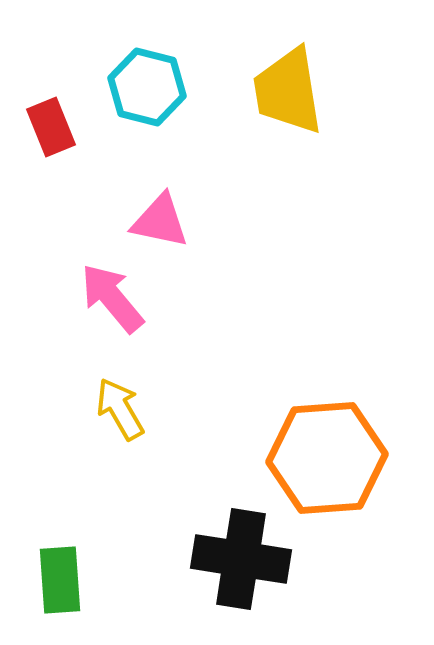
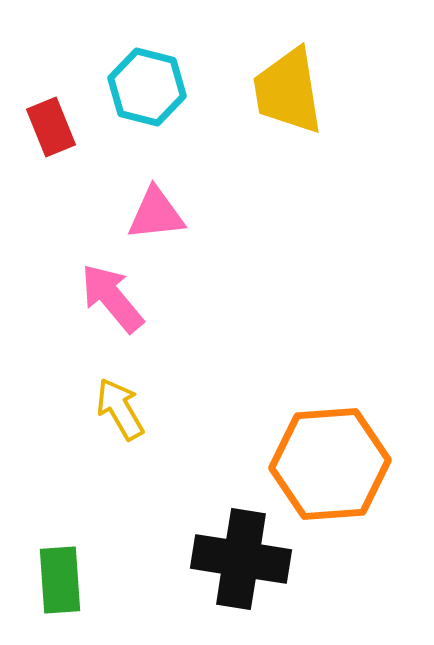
pink triangle: moved 4 px left, 7 px up; rotated 18 degrees counterclockwise
orange hexagon: moved 3 px right, 6 px down
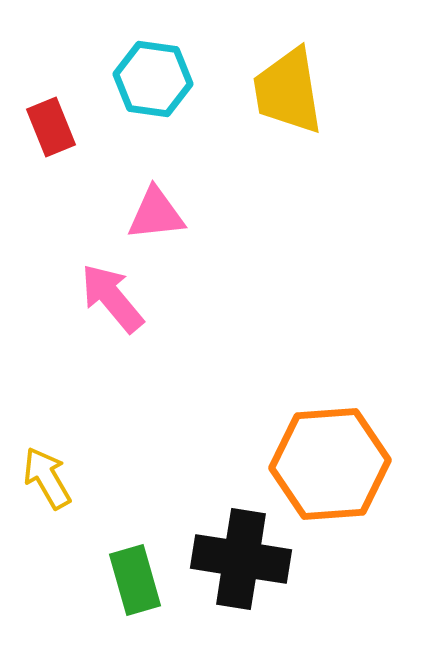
cyan hexagon: moved 6 px right, 8 px up; rotated 6 degrees counterclockwise
yellow arrow: moved 73 px left, 69 px down
green rectangle: moved 75 px right; rotated 12 degrees counterclockwise
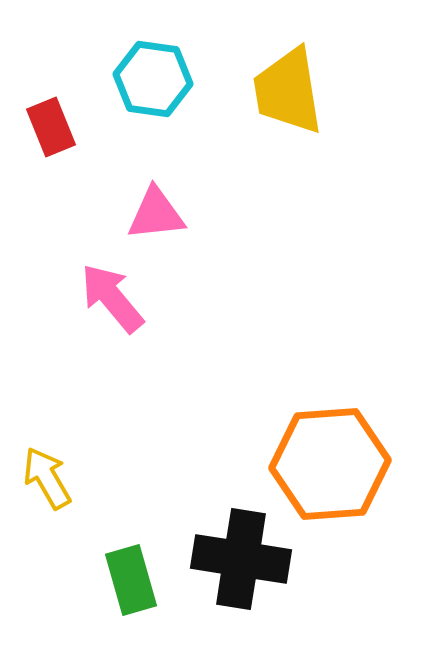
green rectangle: moved 4 px left
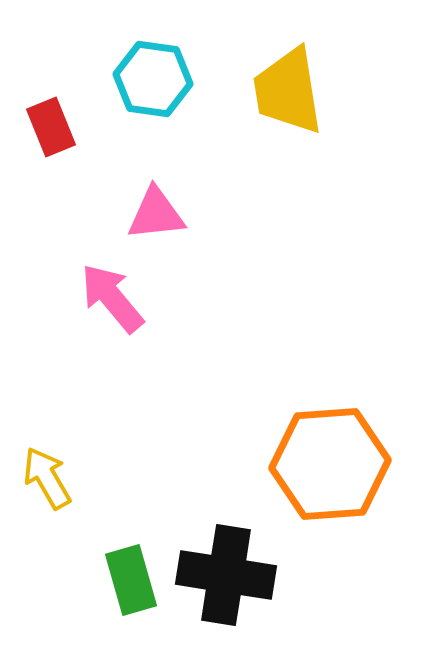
black cross: moved 15 px left, 16 px down
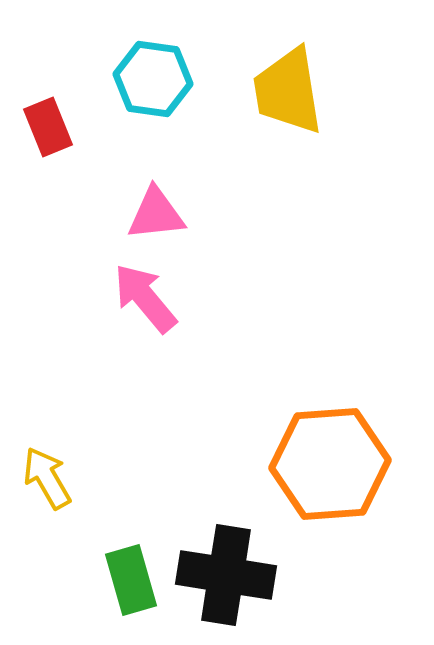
red rectangle: moved 3 px left
pink arrow: moved 33 px right
